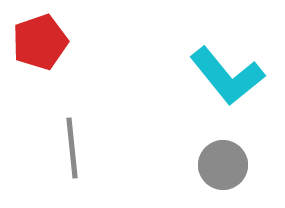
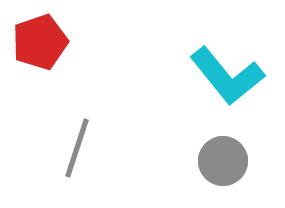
gray line: moved 5 px right; rotated 24 degrees clockwise
gray circle: moved 4 px up
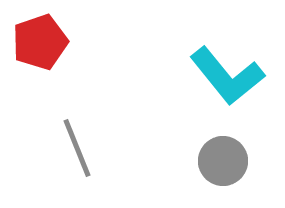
gray line: rotated 40 degrees counterclockwise
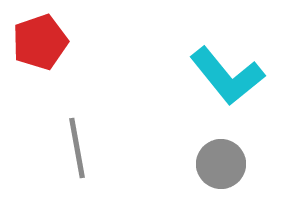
gray line: rotated 12 degrees clockwise
gray circle: moved 2 px left, 3 px down
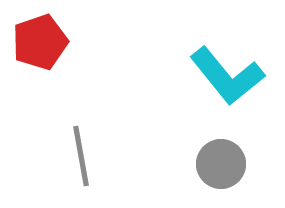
gray line: moved 4 px right, 8 px down
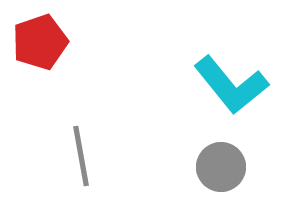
cyan L-shape: moved 4 px right, 9 px down
gray circle: moved 3 px down
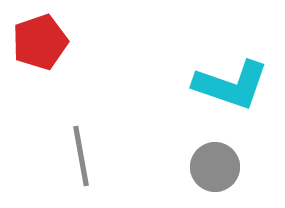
cyan L-shape: rotated 32 degrees counterclockwise
gray circle: moved 6 px left
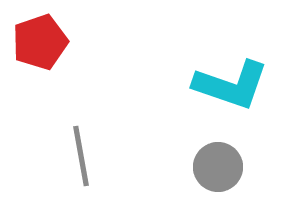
gray circle: moved 3 px right
